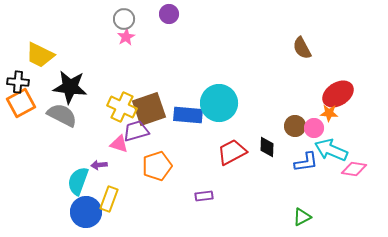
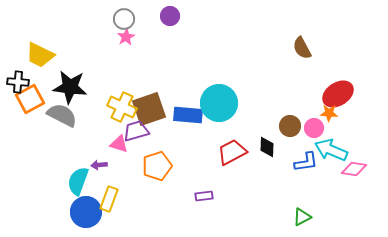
purple circle: moved 1 px right, 2 px down
orange square: moved 9 px right, 4 px up
brown circle: moved 5 px left
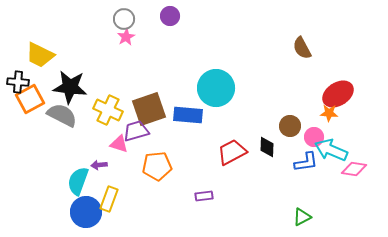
cyan circle: moved 3 px left, 15 px up
yellow cross: moved 14 px left, 3 px down
pink circle: moved 9 px down
orange pentagon: rotated 12 degrees clockwise
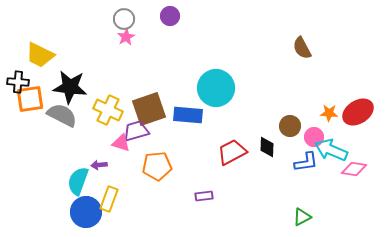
red ellipse: moved 20 px right, 18 px down
orange square: rotated 20 degrees clockwise
pink triangle: moved 2 px right, 1 px up
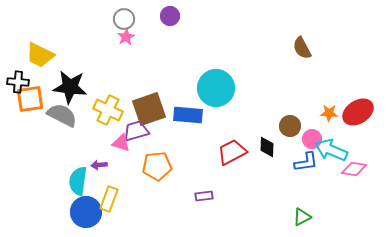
pink circle: moved 2 px left, 2 px down
cyan semicircle: rotated 12 degrees counterclockwise
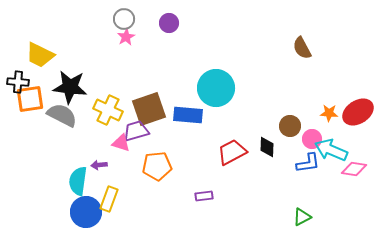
purple circle: moved 1 px left, 7 px down
blue L-shape: moved 2 px right, 1 px down
